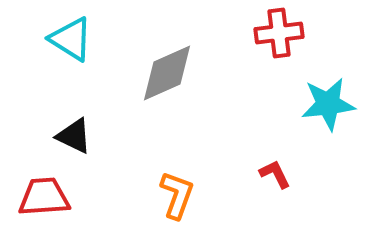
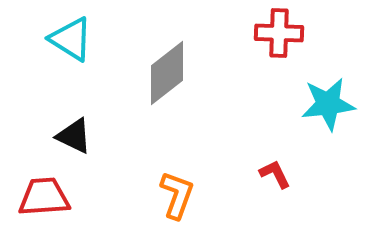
red cross: rotated 9 degrees clockwise
gray diamond: rotated 14 degrees counterclockwise
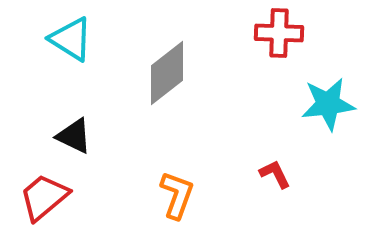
red trapezoid: rotated 36 degrees counterclockwise
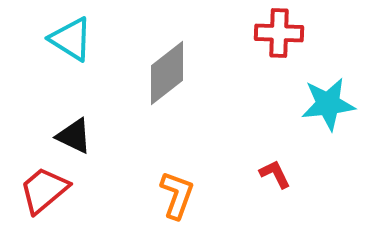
red trapezoid: moved 7 px up
